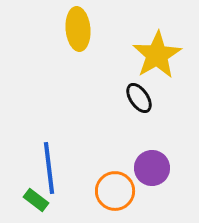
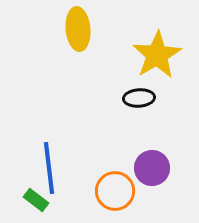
black ellipse: rotated 60 degrees counterclockwise
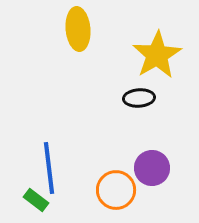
orange circle: moved 1 px right, 1 px up
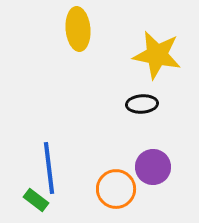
yellow star: rotated 30 degrees counterclockwise
black ellipse: moved 3 px right, 6 px down
purple circle: moved 1 px right, 1 px up
orange circle: moved 1 px up
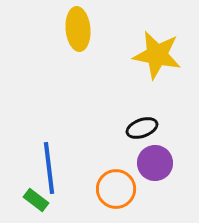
black ellipse: moved 24 px down; rotated 16 degrees counterclockwise
purple circle: moved 2 px right, 4 px up
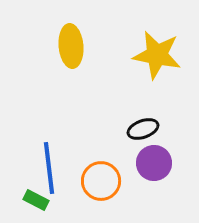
yellow ellipse: moved 7 px left, 17 px down
black ellipse: moved 1 px right, 1 px down
purple circle: moved 1 px left
orange circle: moved 15 px left, 8 px up
green rectangle: rotated 10 degrees counterclockwise
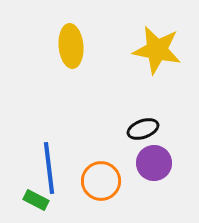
yellow star: moved 5 px up
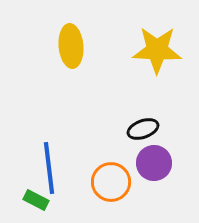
yellow star: rotated 9 degrees counterclockwise
orange circle: moved 10 px right, 1 px down
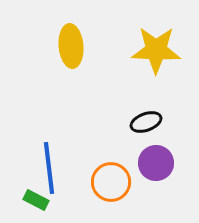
yellow star: moved 1 px left
black ellipse: moved 3 px right, 7 px up
purple circle: moved 2 px right
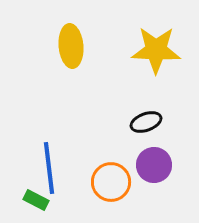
purple circle: moved 2 px left, 2 px down
